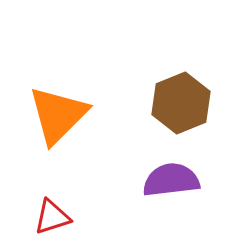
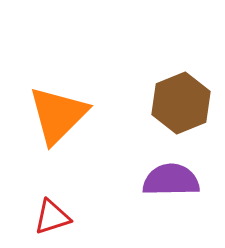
purple semicircle: rotated 6 degrees clockwise
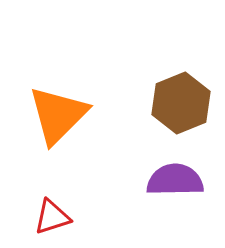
purple semicircle: moved 4 px right
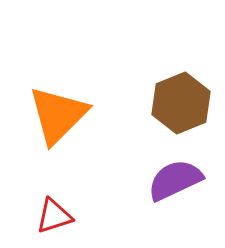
purple semicircle: rotated 24 degrees counterclockwise
red triangle: moved 2 px right, 1 px up
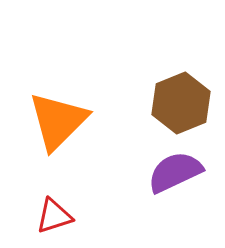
orange triangle: moved 6 px down
purple semicircle: moved 8 px up
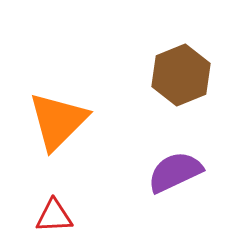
brown hexagon: moved 28 px up
red triangle: rotated 15 degrees clockwise
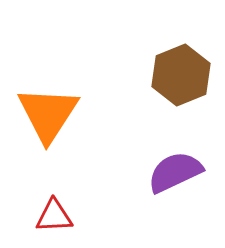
orange triangle: moved 10 px left, 7 px up; rotated 12 degrees counterclockwise
